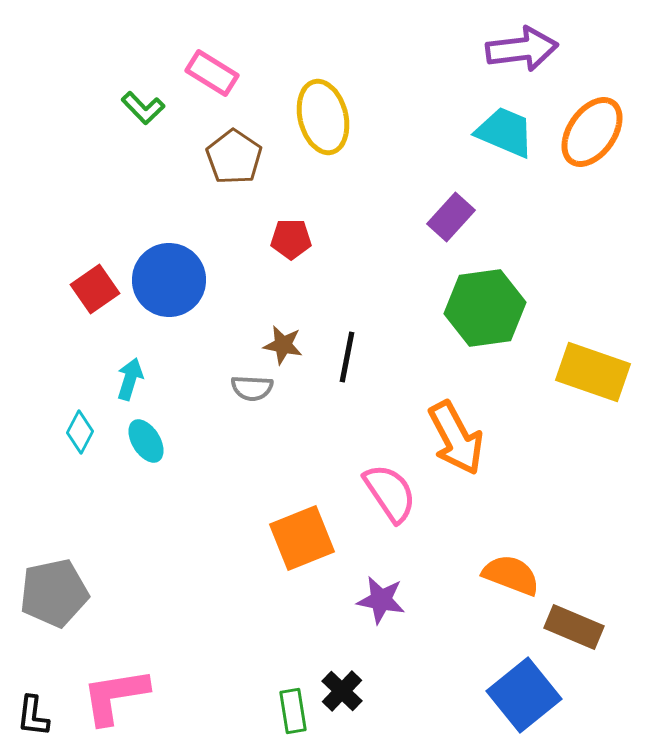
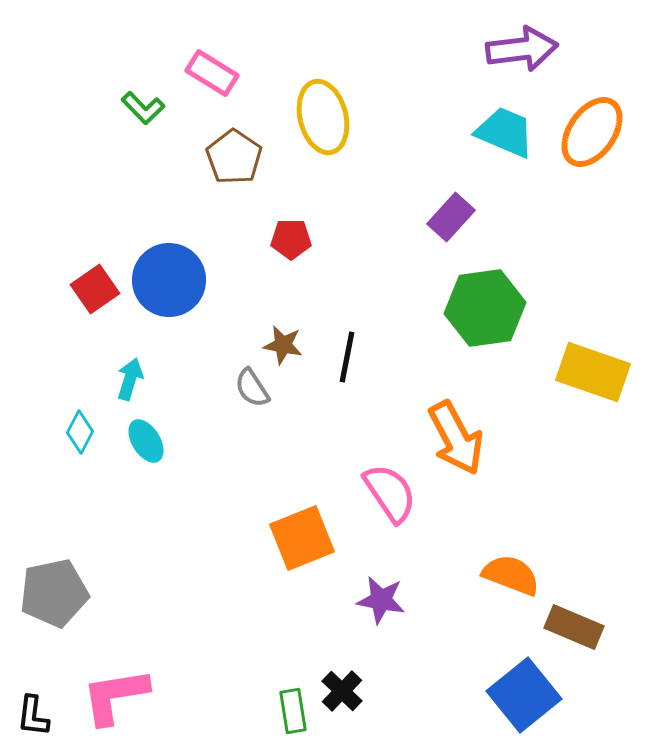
gray semicircle: rotated 54 degrees clockwise
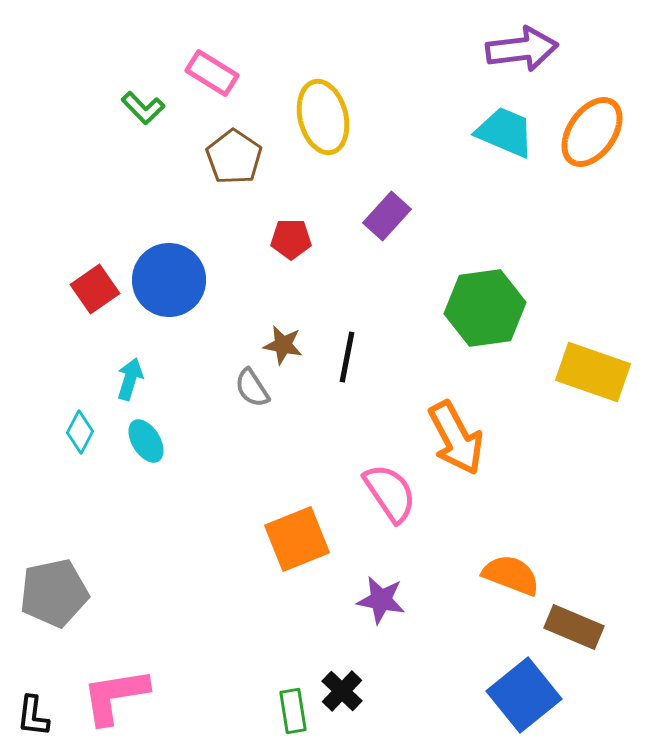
purple rectangle: moved 64 px left, 1 px up
orange square: moved 5 px left, 1 px down
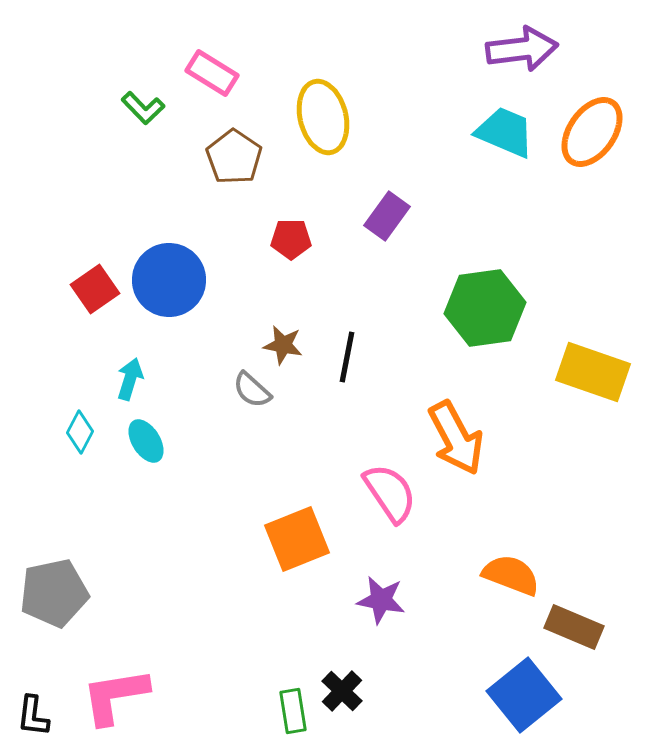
purple rectangle: rotated 6 degrees counterclockwise
gray semicircle: moved 2 px down; rotated 15 degrees counterclockwise
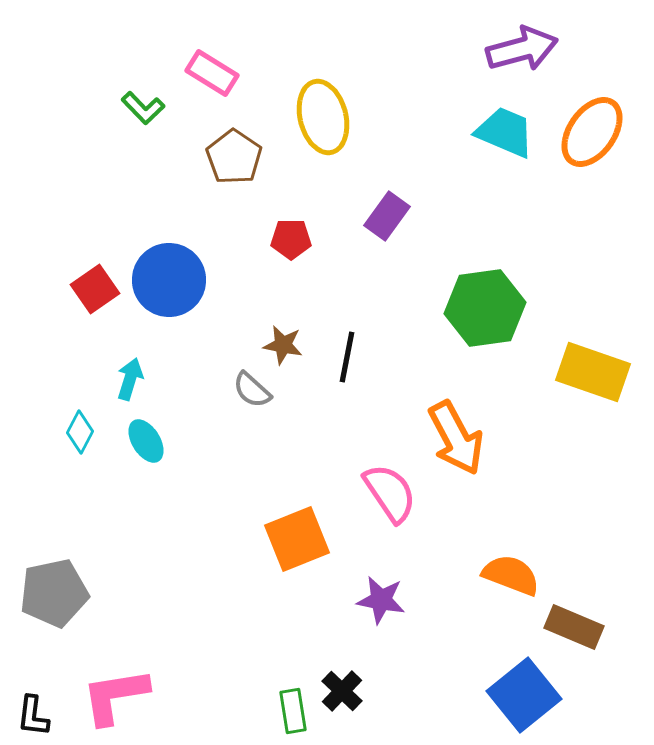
purple arrow: rotated 8 degrees counterclockwise
